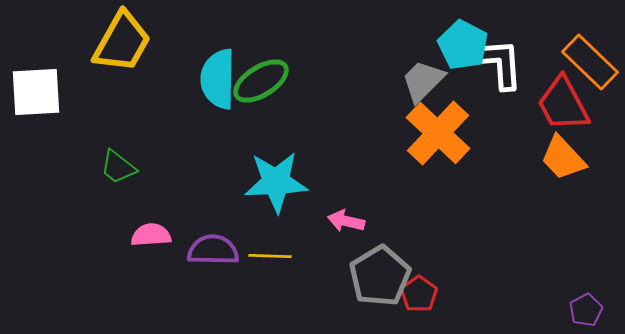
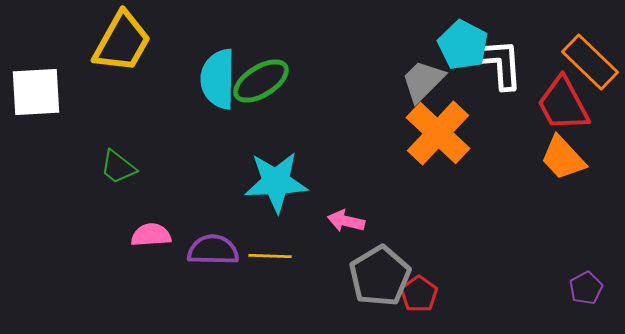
purple pentagon: moved 22 px up
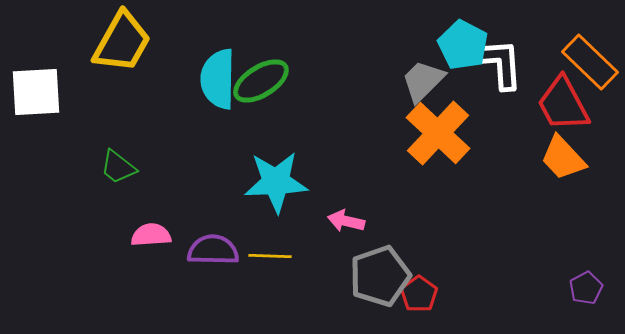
gray pentagon: rotated 12 degrees clockwise
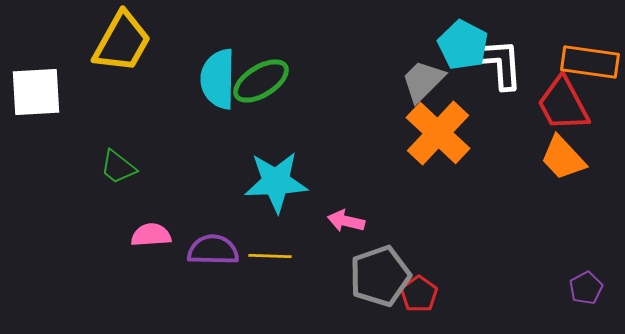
orange rectangle: rotated 36 degrees counterclockwise
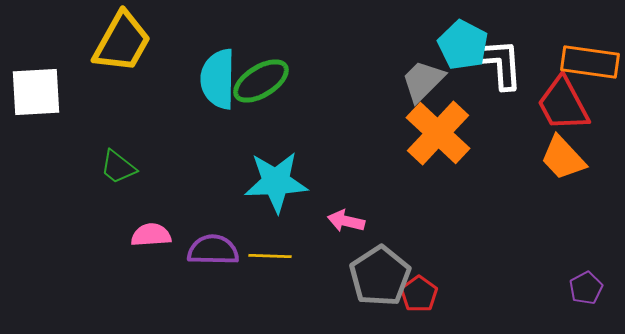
gray pentagon: rotated 14 degrees counterclockwise
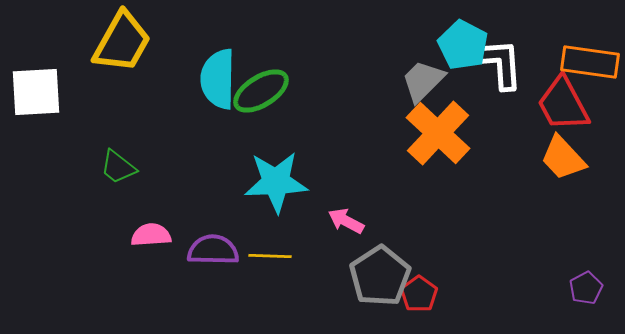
green ellipse: moved 10 px down
pink arrow: rotated 15 degrees clockwise
